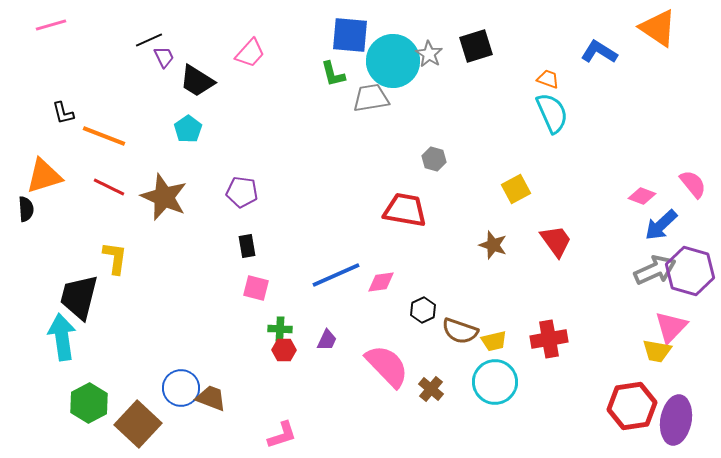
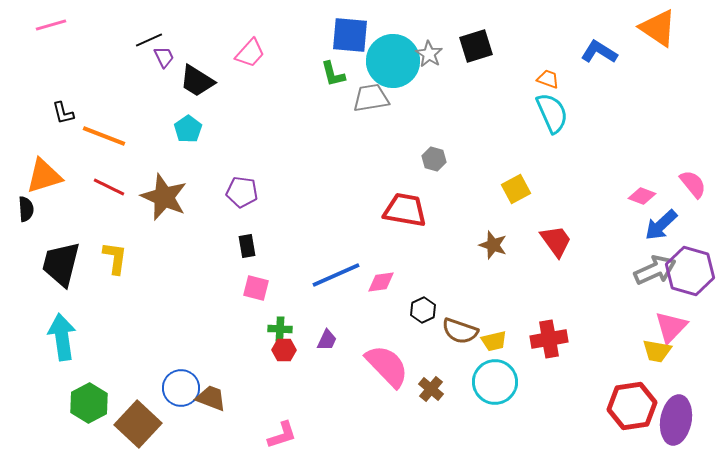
black trapezoid at (79, 297): moved 18 px left, 33 px up
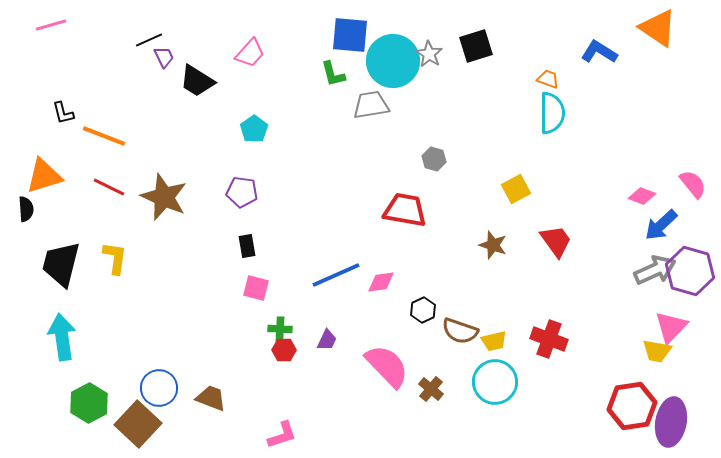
gray trapezoid at (371, 98): moved 7 px down
cyan semicircle at (552, 113): rotated 24 degrees clockwise
cyan pentagon at (188, 129): moved 66 px right
red cross at (549, 339): rotated 30 degrees clockwise
blue circle at (181, 388): moved 22 px left
purple ellipse at (676, 420): moved 5 px left, 2 px down
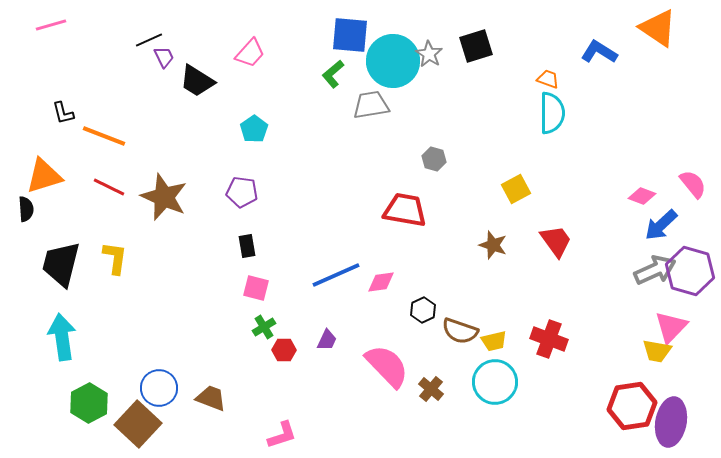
green L-shape at (333, 74): rotated 64 degrees clockwise
green cross at (280, 329): moved 16 px left, 2 px up; rotated 35 degrees counterclockwise
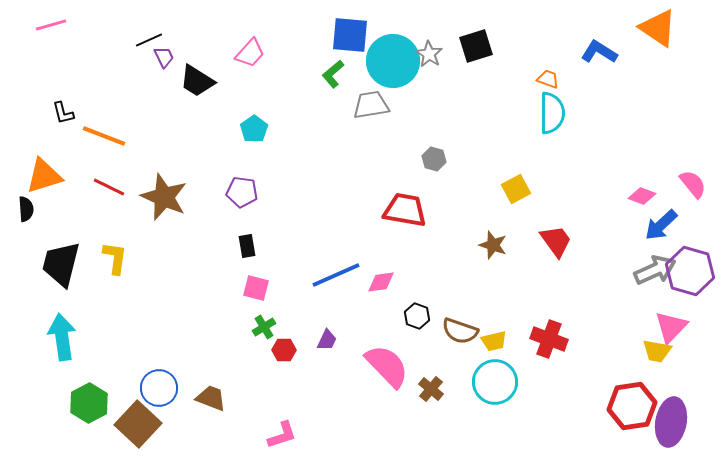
black hexagon at (423, 310): moved 6 px left, 6 px down; rotated 15 degrees counterclockwise
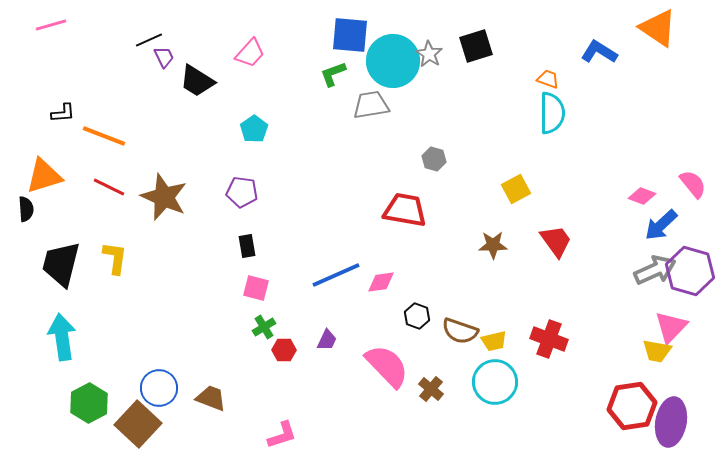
green L-shape at (333, 74): rotated 20 degrees clockwise
black L-shape at (63, 113): rotated 80 degrees counterclockwise
brown star at (493, 245): rotated 20 degrees counterclockwise
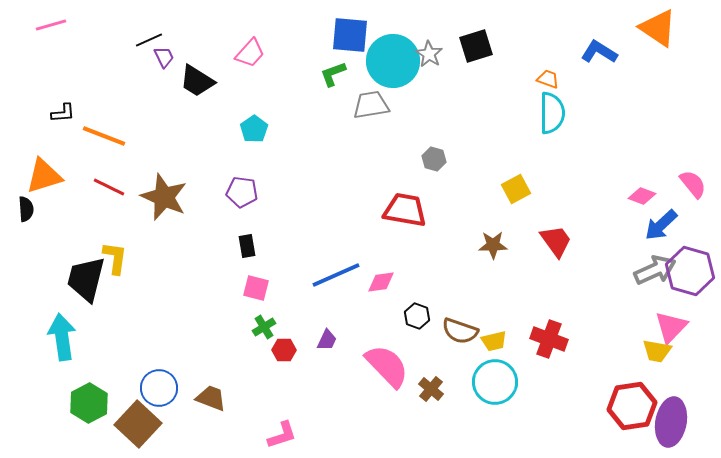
black trapezoid at (61, 264): moved 25 px right, 15 px down
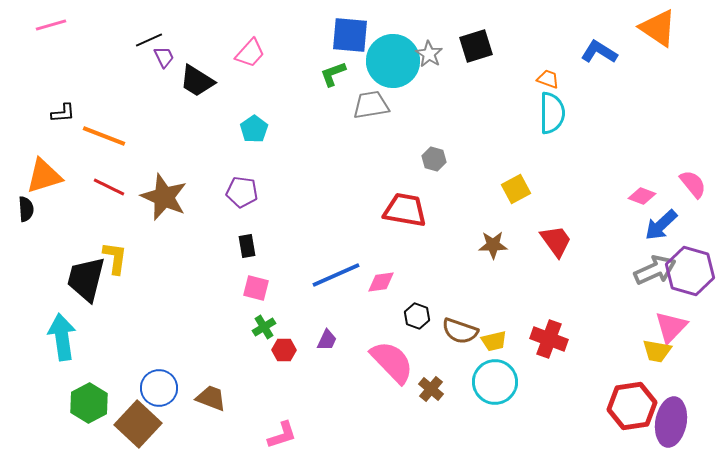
pink semicircle at (387, 366): moved 5 px right, 4 px up
